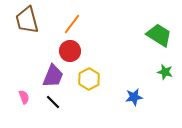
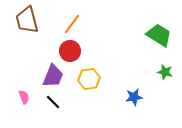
yellow hexagon: rotated 20 degrees clockwise
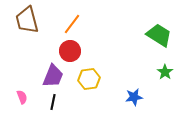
green star: rotated 21 degrees clockwise
pink semicircle: moved 2 px left
black line: rotated 56 degrees clockwise
